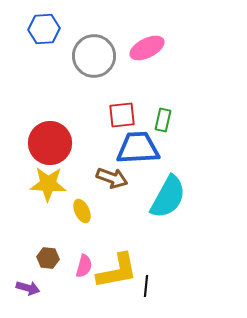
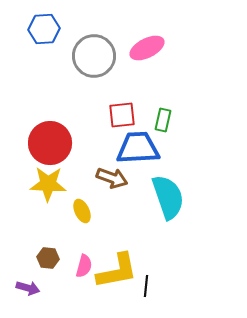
cyan semicircle: rotated 48 degrees counterclockwise
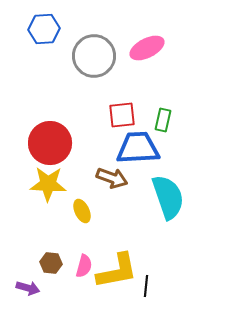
brown hexagon: moved 3 px right, 5 px down
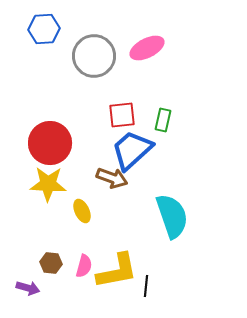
blue trapezoid: moved 6 px left, 2 px down; rotated 39 degrees counterclockwise
cyan semicircle: moved 4 px right, 19 px down
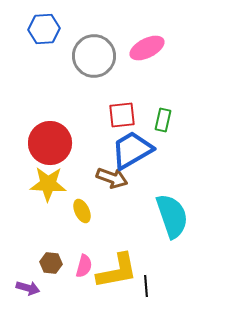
blue trapezoid: rotated 12 degrees clockwise
black line: rotated 10 degrees counterclockwise
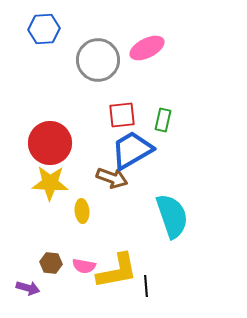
gray circle: moved 4 px right, 4 px down
yellow star: moved 2 px right, 1 px up
yellow ellipse: rotated 20 degrees clockwise
pink semicircle: rotated 85 degrees clockwise
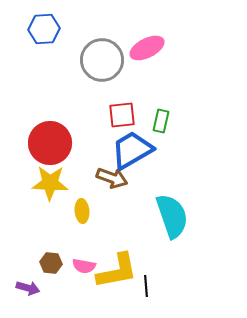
gray circle: moved 4 px right
green rectangle: moved 2 px left, 1 px down
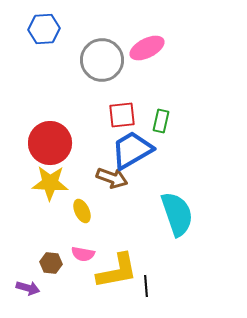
yellow ellipse: rotated 20 degrees counterclockwise
cyan semicircle: moved 5 px right, 2 px up
pink semicircle: moved 1 px left, 12 px up
